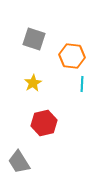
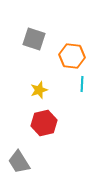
yellow star: moved 6 px right, 7 px down; rotated 12 degrees clockwise
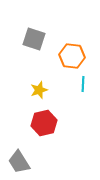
cyan line: moved 1 px right
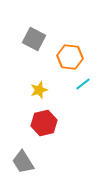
gray square: rotated 10 degrees clockwise
orange hexagon: moved 2 px left, 1 px down
cyan line: rotated 49 degrees clockwise
gray trapezoid: moved 4 px right
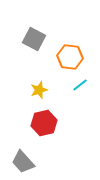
cyan line: moved 3 px left, 1 px down
gray trapezoid: rotated 10 degrees counterclockwise
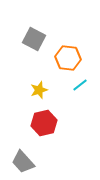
orange hexagon: moved 2 px left, 1 px down
